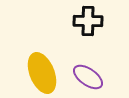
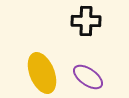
black cross: moved 2 px left
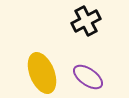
black cross: rotated 28 degrees counterclockwise
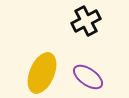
yellow ellipse: rotated 45 degrees clockwise
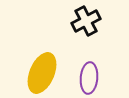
purple ellipse: moved 1 px right, 1 px down; rotated 60 degrees clockwise
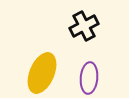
black cross: moved 2 px left, 5 px down
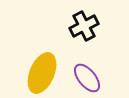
purple ellipse: moved 2 px left; rotated 44 degrees counterclockwise
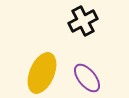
black cross: moved 1 px left, 5 px up
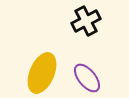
black cross: moved 3 px right
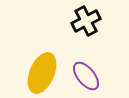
purple ellipse: moved 1 px left, 2 px up
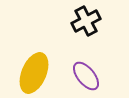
yellow ellipse: moved 8 px left
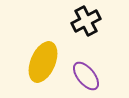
yellow ellipse: moved 9 px right, 11 px up
